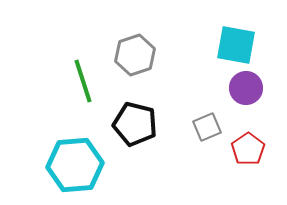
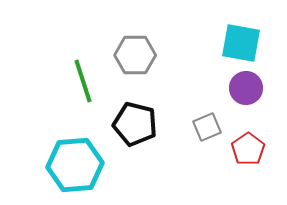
cyan square: moved 5 px right, 2 px up
gray hexagon: rotated 18 degrees clockwise
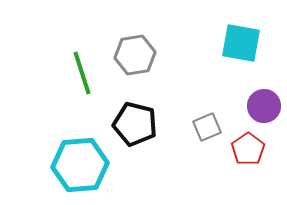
gray hexagon: rotated 9 degrees counterclockwise
green line: moved 1 px left, 8 px up
purple circle: moved 18 px right, 18 px down
cyan hexagon: moved 5 px right
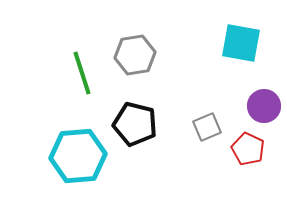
red pentagon: rotated 12 degrees counterclockwise
cyan hexagon: moved 2 px left, 9 px up
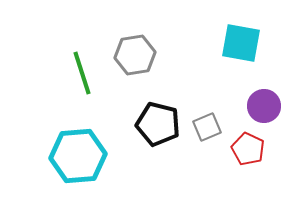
black pentagon: moved 23 px right
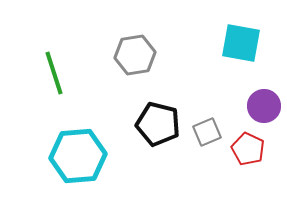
green line: moved 28 px left
gray square: moved 5 px down
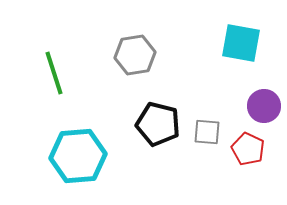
gray square: rotated 28 degrees clockwise
